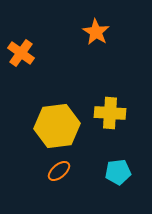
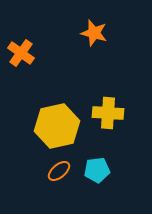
orange star: moved 2 px left, 1 px down; rotated 16 degrees counterclockwise
yellow cross: moved 2 px left
yellow hexagon: rotated 6 degrees counterclockwise
cyan pentagon: moved 21 px left, 2 px up
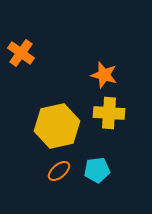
orange star: moved 10 px right, 42 px down
yellow cross: moved 1 px right
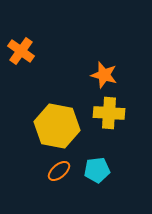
orange cross: moved 2 px up
yellow hexagon: rotated 24 degrees clockwise
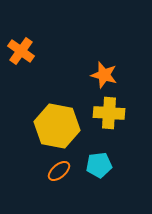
cyan pentagon: moved 2 px right, 5 px up
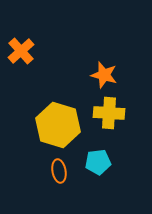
orange cross: rotated 12 degrees clockwise
yellow hexagon: moved 1 px right, 1 px up; rotated 6 degrees clockwise
cyan pentagon: moved 1 px left, 3 px up
orange ellipse: rotated 60 degrees counterclockwise
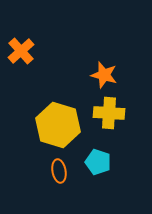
cyan pentagon: rotated 25 degrees clockwise
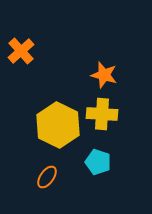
yellow cross: moved 7 px left, 1 px down
yellow hexagon: rotated 9 degrees clockwise
orange ellipse: moved 12 px left, 6 px down; rotated 45 degrees clockwise
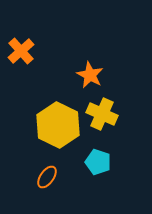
orange star: moved 14 px left; rotated 12 degrees clockwise
yellow cross: rotated 20 degrees clockwise
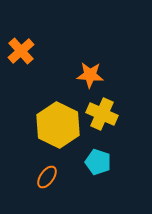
orange star: rotated 24 degrees counterclockwise
